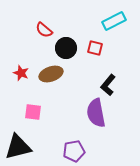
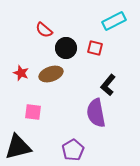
purple pentagon: moved 1 px left, 1 px up; rotated 20 degrees counterclockwise
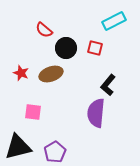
purple semicircle: rotated 16 degrees clockwise
purple pentagon: moved 18 px left, 2 px down
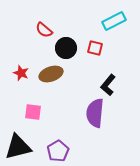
purple semicircle: moved 1 px left
purple pentagon: moved 3 px right, 1 px up
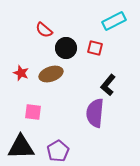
black triangle: moved 3 px right; rotated 12 degrees clockwise
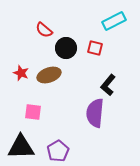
brown ellipse: moved 2 px left, 1 px down
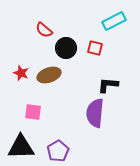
black L-shape: rotated 55 degrees clockwise
